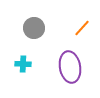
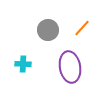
gray circle: moved 14 px right, 2 px down
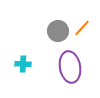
gray circle: moved 10 px right, 1 px down
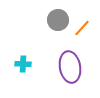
gray circle: moved 11 px up
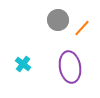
cyan cross: rotated 35 degrees clockwise
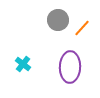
purple ellipse: rotated 12 degrees clockwise
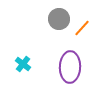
gray circle: moved 1 px right, 1 px up
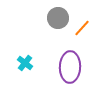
gray circle: moved 1 px left, 1 px up
cyan cross: moved 2 px right, 1 px up
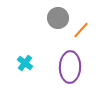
orange line: moved 1 px left, 2 px down
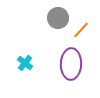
purple ellipse: moved 1 px right, 3 px up
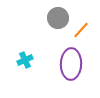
cyan cross: moved 3 px up; rotated 28 degrees clockwise
